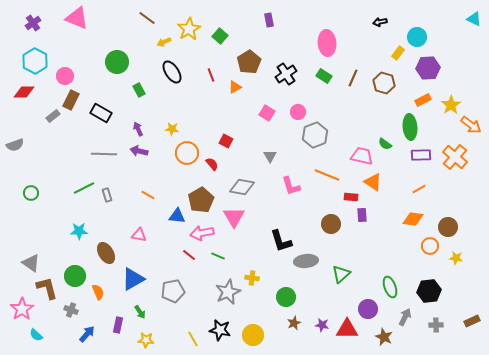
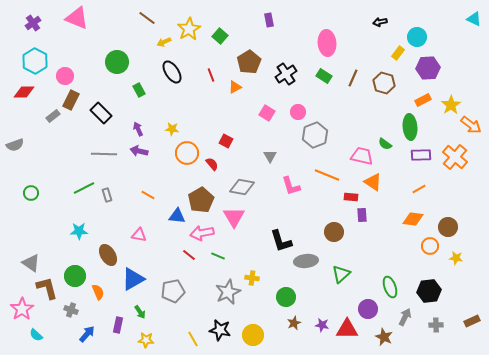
black rectangle at (101, 113): rotated 15 degrees clockwise
brown circle at (331, 224): moved 3 px right, 8 px down
brown ellipse at (106, 253): moved 2 px right, 2 px down
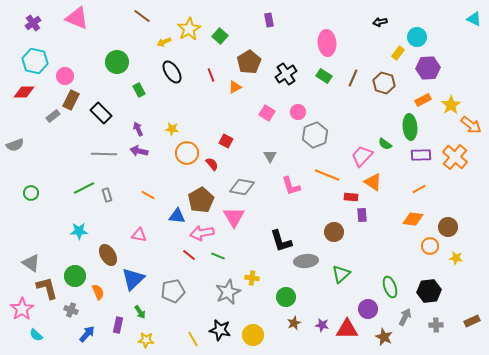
brown line at (147, 18): moved 5 px left, 2 px up
cyan hexagon at (35, 61): rotated 15 degrees counterclockwise
pink trapezoid at (362, 156): rotated 60 degrees counterclockwise
blue triangle at (133, 279): rotated 15 degrees counterclockwise
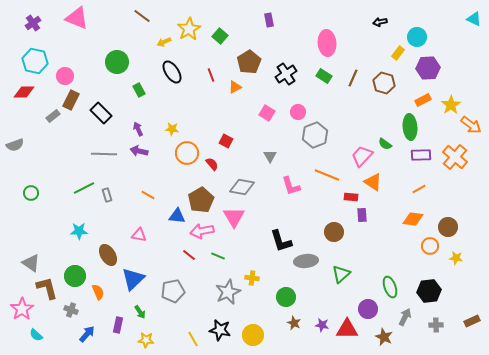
pink arrow at (202, 233): moved 2 px up
brown star at (294, 323): rotated 24 degrees counterclockwise
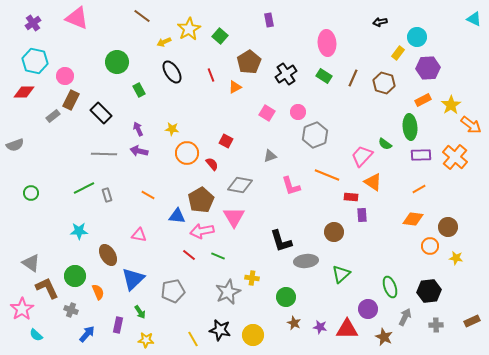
gray triangle at (270, 156): rotated 40 degrees clockwise
gray diamond at (242, 187): moved 2 px left, 2 px up
brown L-shape at (47, 288): rotated 10 degrees counterclockwise
purple star at (322, 325): moved 2 px left, 2 px down
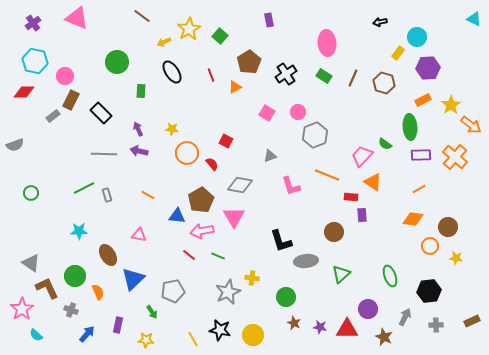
green rectangle at (139, 90): moved 2 px right, 1 px down; rotated 32 degrees clockwise
green ellipse at (390, 287): moved 11 px up
green arrow at (140, 312): moved 12 px right
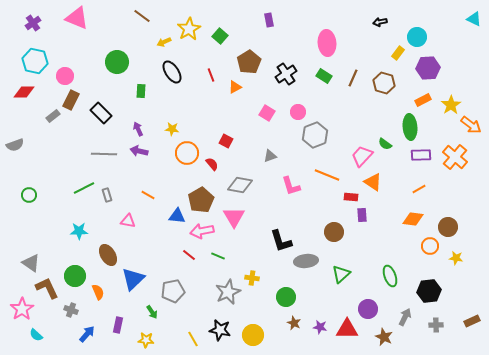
green circle at (31, 193): moved 2 px left, 2 px down
pink triangle at (139, 235): moved 11 px left, 14 px up
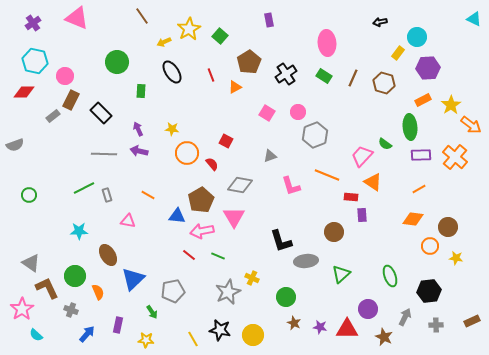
brown line at (142, 16): rotated 18 degrees clockwise
yellow cross at (252, 278): rotated 16 degrees clockwise
